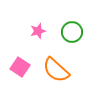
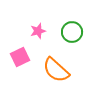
pink square: moved 10 px up; rotated 30 degrees clockwise
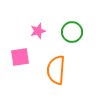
pink square: rotated 18 degrees clockwise
orange semicircle: rotated 52 degrees clockwise
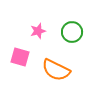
pink square: rotated 24 degrees clockwise
orange semicircle: rotated 68 degrees counterclockwise
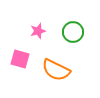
green circle: moved 1 px right
pink square: moved 2 px down
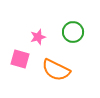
pink star: moved 6 px down
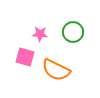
pink star: moved 2 px right, 3 px up; rotated 21 degrees clockwise
pink square: moved 5 px right, 2 px up
